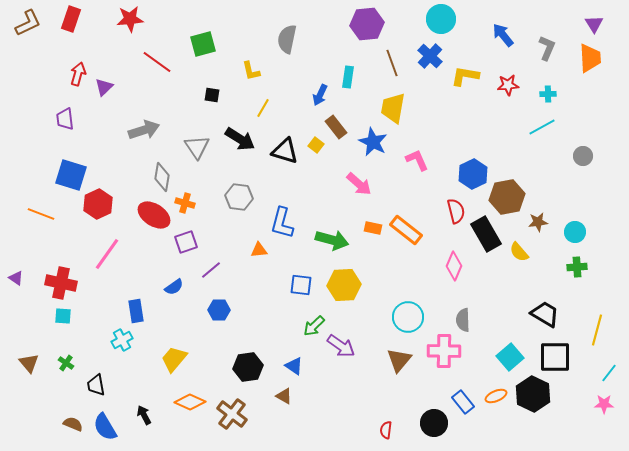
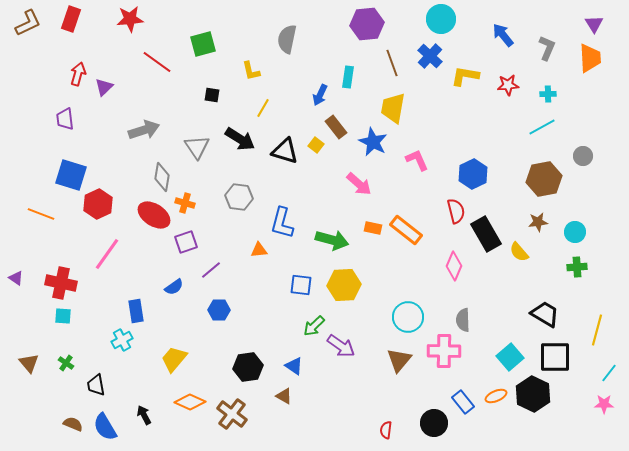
brown hexagon at (507, 197): moved 37 px right, 18 px up
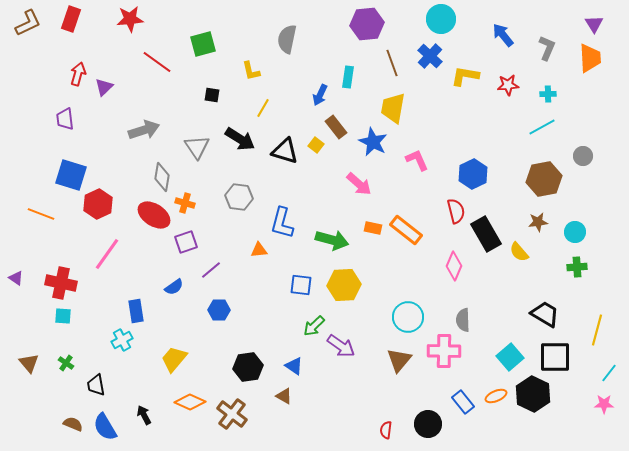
black circle at (434, 423): moved 6 px left, 1 px down
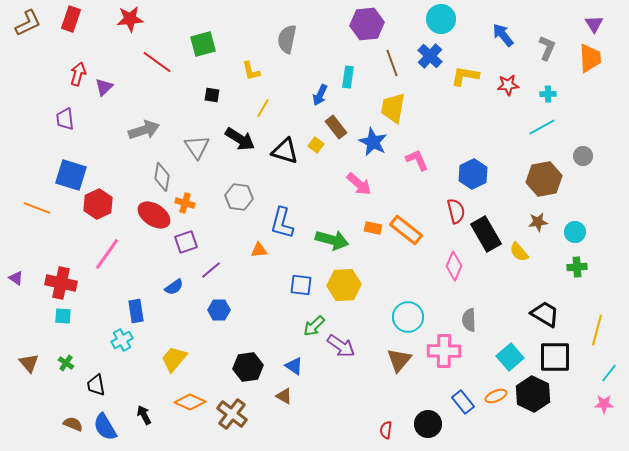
orange line at (41, 214): moved 4 px left, 6 px up
gray semicircle at (463, 320): moved 6 px right
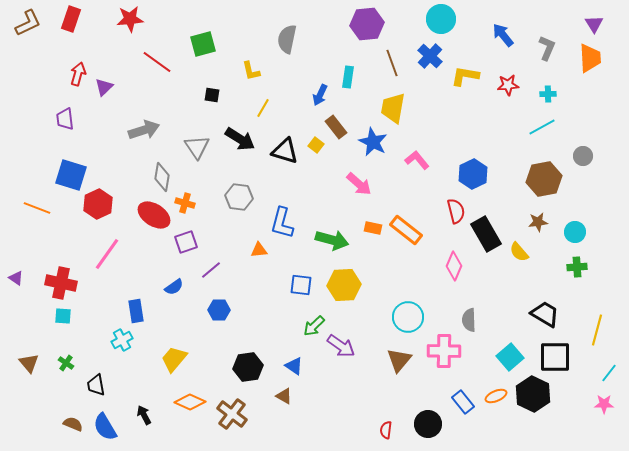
pink L-shape at (417, 160): rotated 15 degrees counterclockwise
